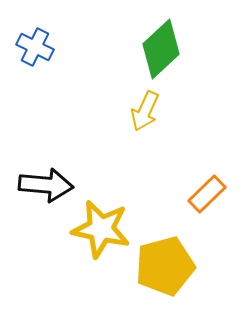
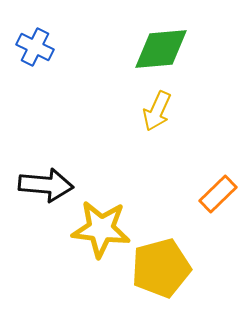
green diamond: rotated 38 degrees clockwise
yellow arrow: moved 12 px right
orange rectangle: moved 11 px right
yellow star: rotated 6 degrees counterclockwise
yellow pentagon: moved 4 px left, 2 px down
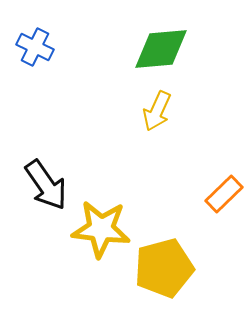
black arrow: rotated 50 degrees clockwise
orange rectangle: moved 6 px right
yellow pentagon: moved 3 px right
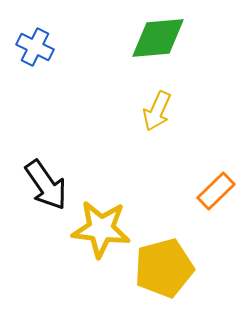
green diamond: moved 3 px left, 11 px up
orange rectangle: moved 8 px left, 3 px up
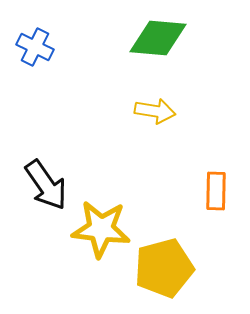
green diamond: rotated 10 degrees clockwise
yellow arrow: moved 2 px left; rotated 105 degrees counterclockwise
orange rectangle: rotated 45 degrees counterclockwise
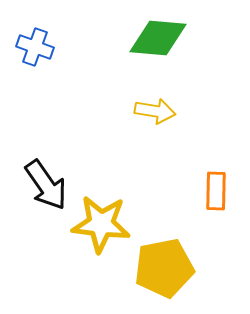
blue cross: rotated 6 degrees counterclockwise
yellow star: moved 5 px up
yellow pentagon: rotated 4 degrees clockwise
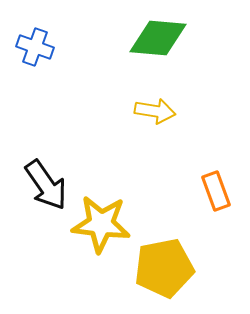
orange rectangle: rotated 21 degrees counterclockwise
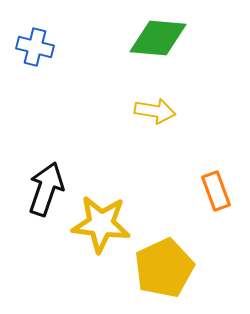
blue cross: rotated 6 degrees counterclockwise
black arrow: moved 4 px down; rotated 126 degrees counterclockwise
yellow pentagon: rotated 14 degrees counterclockwise
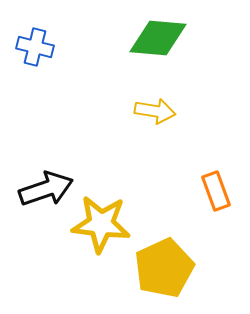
black arrow: rotated 52 degrees clockwise
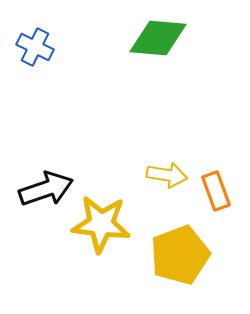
blue cross: rotated 12 degrees clockwise
yellow arrow: moved 12 px right, 64 px down
yellow pentagon: moved 16 px right, 13 px up; rotated 4 degrees clockwise
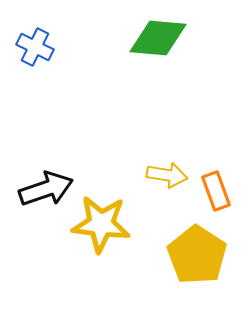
yellow pentagon: moved 17 px right; rotated 18 degrees counterclockwise
